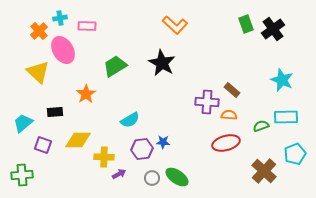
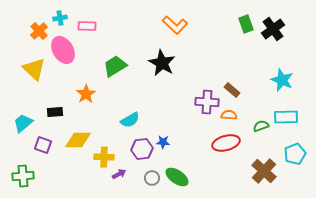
yellow triangle: moved 4 px left, 3 px up
green cross: moved 1 px right, 1 px down
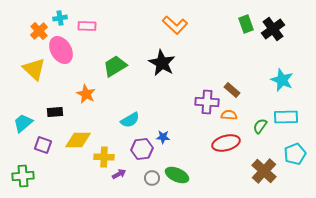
pink ellipse: moved 2 px left
orange star: rotated 12 degrees counterclockwise
green semicircle: moved 1 px left; rotated 35 degrees counterclockwise
blue star: moved 5 px up
green ellipse: moved 2 px up; rotated 10 degrees counterclockwise
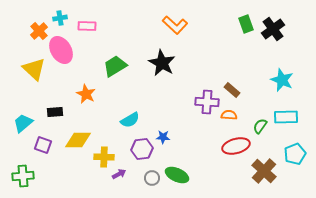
red ellipse: moved 10 px right, 3 px down
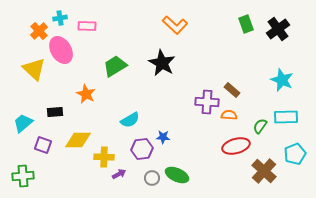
black cross: moved 5 px right
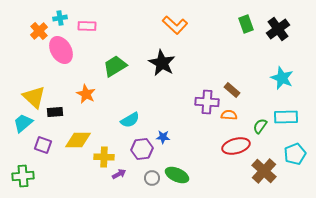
yellow triangle: moved 28 px down
cyan star: moved 2 px up
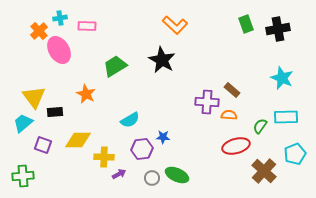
black cross: rotated 25 degrees clockwise
pink ellipse: moved 2 px left
black star: moved 3 px up
yellow triangle: rotated 10 degrees clockwise
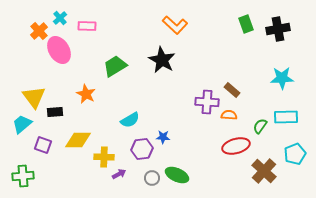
cyan cross: rotated 32 degrees counterclockwise
cyan star: rotated 25 degrees counterclockwise
cyan trapezoid: moved 1 px left, 1 px down
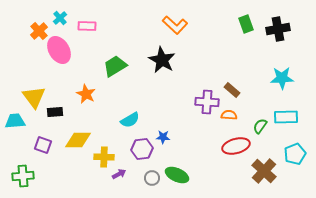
cyan trapezoid: moved 7 px left, 3 px up; rotated 35 degrees clockwise
